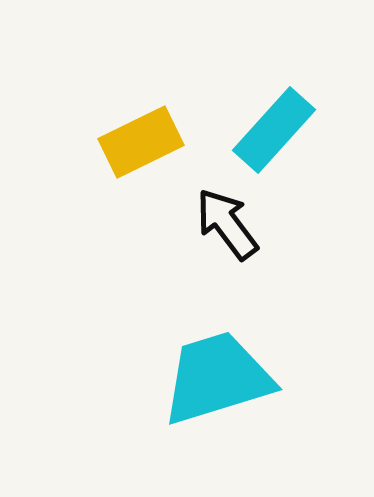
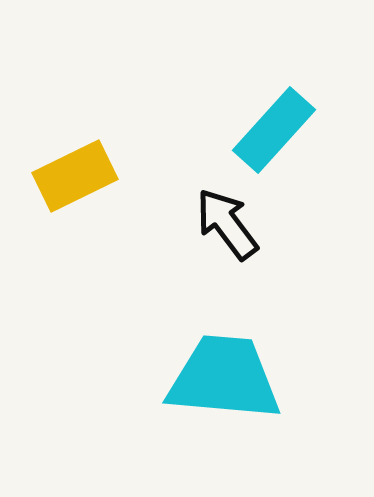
yellow rectangle: moved 66 px left, 34 px down
cyan trapezoid: moved 7 px right; rotated 22 degrees clockwise
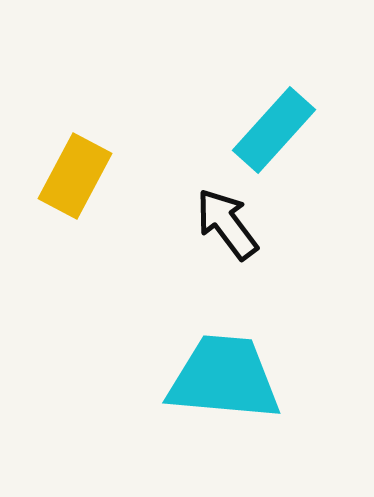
yellow rectangle: rotated 36 degrees counterclockwise
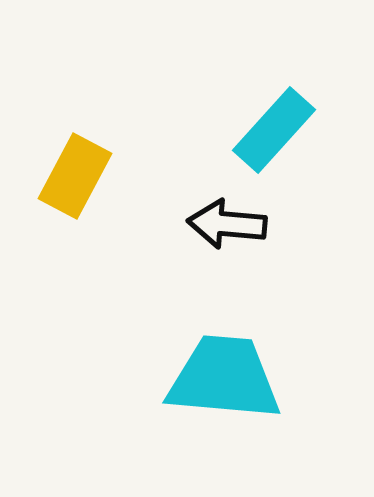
black arrow: rotated 48 degrees counterclockwise
